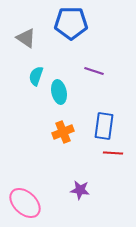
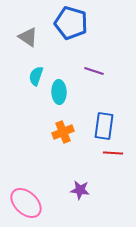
blue pentagon: rotated 16 degrees clockwise
gray triangle: moved 2 px right, 1 px up
cyan ellipse: rotated 10 degrees clockwise
pink ellipse: moved 1 px right
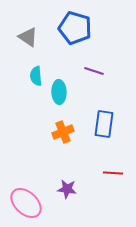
blue pentagon: moved 4 px right, 5 px down
cyan semicircle: rotated 24 degrees counterclockwise
blue rectangle: moved 2 px up
red line: moved 20 px down
purple star: moved 13 px left, 1 px up
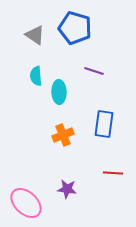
gray triangle: moved 7 px right, 2 px up
orange cross: moved 3 px down
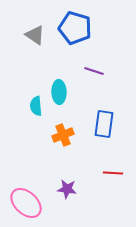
cyan semicircle: moved 30 px down
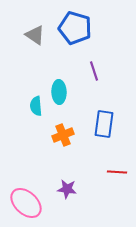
purple line: rotated 54 degrees clockwise
red line: moved 4 px right, 1 px up
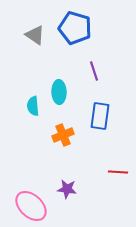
cyan semicircle: moved 3 px left
blue rectangle: moved 4 px left, 8 px up
red line: moved 1 px right
pink ellipse: moved 5 px right, 3 px down
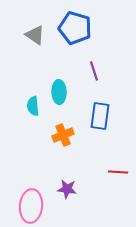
pink ellipse: rotated 52 degrees clockwise
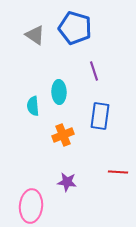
purple star: moved 7 px up
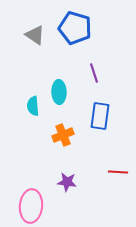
purple line: moved 2 px down
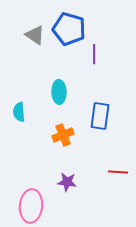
blue pentagon: moved 6 px left, 1 px down
purple line: moved 19 px up; rotated 18 degrees clockwise
cyan semicircle: moved 14 px left, 6 px down
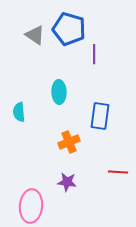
orange cross: moved 6 px right, 7 px down
